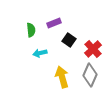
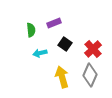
black square: moved 4 px left, 4 px down
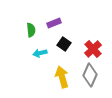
black square: moved 1 px left
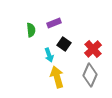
cyan arrow: moved 9 px right, 2 px down; rotated 96 degrees counterclockwise
yellow arrow: moved 5 px left
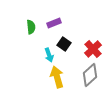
green semicircle: moved 3 px up
gray diamond: rotated 25 degrees clockwise
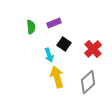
gray diamond: moved 2 px left, 7 px down
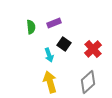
yellow arrow: moved 7 px left, 5 px down
